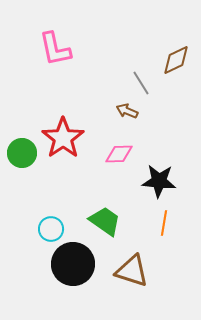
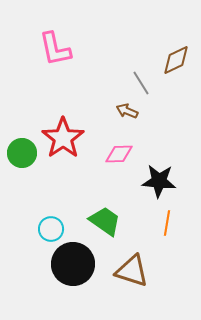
orange line: moved 3 px right
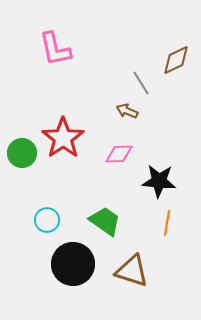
cyan circle: moved 4 px left, 9 px up
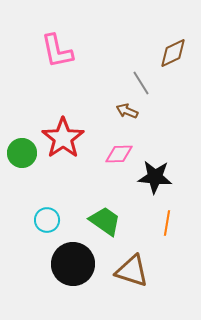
pink L-shape: moved 2 px right, 2 px down
brown diamond: moved 3 px left, 7 px up
black star: moved 4 px left, 4 px up
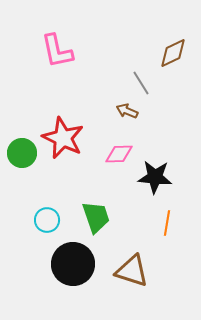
red star: rotated 12 degrees counterclockwise
green trapezoid: moved 9 px left, 4 px up; rotated 36 degrees clockwise
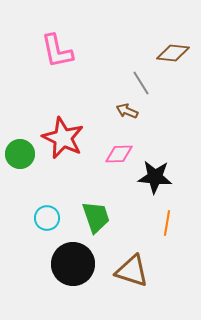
brown diamond: rotated 32 degrees clockwise
green circle: moved 2 px left, 1 px down
cyan circle: moved 2 px up
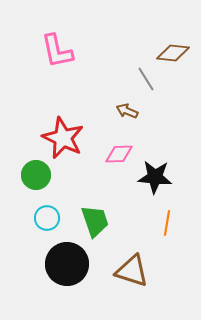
gray line: moved 5 px right, 4 px up
green circle: moved 16 px right, 21 px down
green trapezoid: moved 1 px left, 4 px down
black circle: moved 6 px left
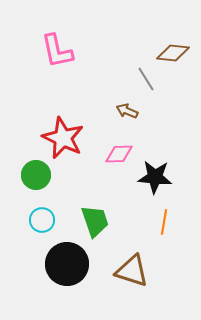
cyan circle: moved 5 px left, 2 px down
orange line: moved 3 px left, 1 px up
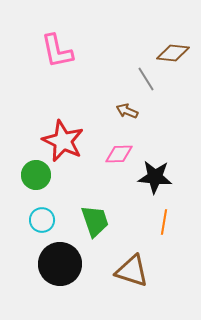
red star: moved 3 px down
black circle: moved 7 px left
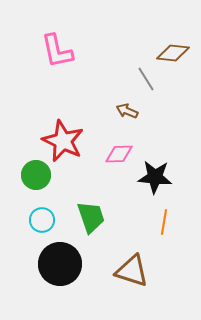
green trapezoid: moved 4 px left, 4 px up
